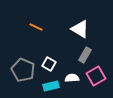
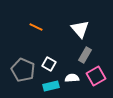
white triangle: rotated 18 degrees clockwise
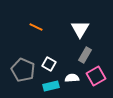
white triangle: rotated 12 degrees clockwise
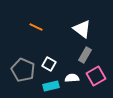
white triangle: moved 2 px right; rotated 24 degrees counterclockwise
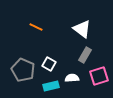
pink square: moved 3 px right; rotated 12 degrees clockwise
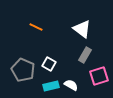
white semicircle: moved 1 px left, 7 px down; rotated 32 degrees clockwise
